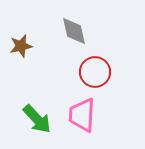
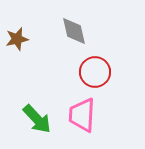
brown star: moved 4 px left, 7 px up
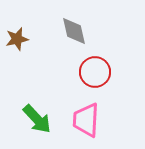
pink trapezoid: moved 4 px right, 5 px down
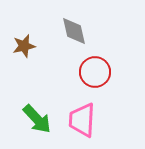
brown star: moved 7 px right, 7 px down
pink trapezoid: moved 4 px left
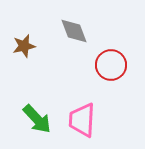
gray diamond: rotated 8 degrees counterclockwise
red circle: moved 16 px right, 7 px up
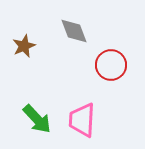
brown star: rotated 10 degrees counterclockwise
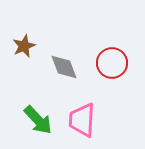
gray diamond: moved 10 px left, 36 px down
red circle: moved 1 px right, 2 px up
green arrow: moved 1 px right, 1 px down
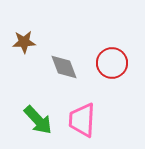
brown star: moved 4 px up; rotated 20 degrees clockwise
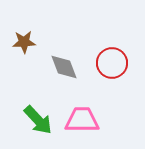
pink trapezoid: rotated 87 degrees clockwise
